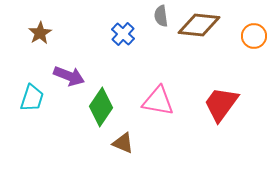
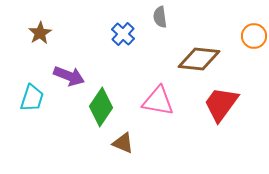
gray semicircle: moved 1 px left, 1 px down
brown diamond: moved 34 px down
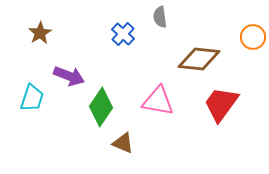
orange circle: moved 1 px left, 1 px down
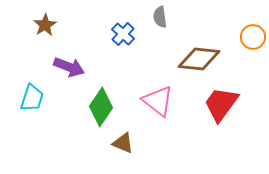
brown star: moved 5 px right, 8 px up
purple arrow: moved 9 px up
pink triangle: rotated 28 degrees clockwise
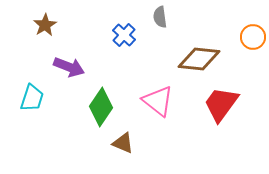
blue cross: moved 1 px right, 1 px down
